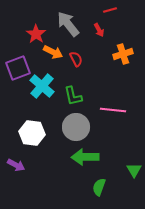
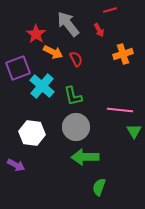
pink line: moved 7 px right
green triangle: moved 39 px up
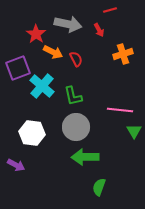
gray arrow: rotated 140 degrees clockwise
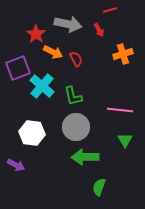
green triangle: moved 9 px left, 9 px down
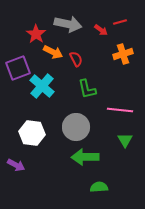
red line: moved 10 px right, 12 px down
red arrow: moved 2 px right; rotated 24 degrees counterclockwise
green L-shape: moved 14 px right, 7 px up
green semicircle: rotated 66 degrees clockwise
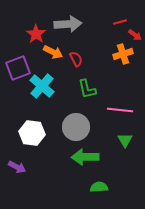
gray arrow: rotated 16 degrees counterclockwise
red arrow: moved 34 px right, 5 px down
purple arrow: moved 1 px right, 2 px down
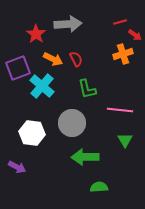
orange arrow: moved 7 px down
gray circle: moved 4 px left, 4 px up
